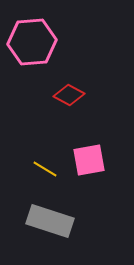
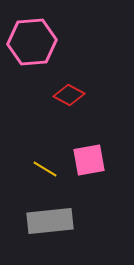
gray rectangle: rotated 24 degrees counterclockwise
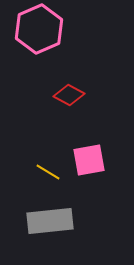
pink hexagon: moved 7 px right, 13 px up; rotated 18 degrees counterclockwise
yellow line: moved 3 px right, 3 px down
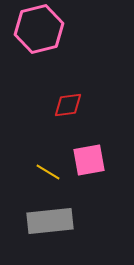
pink hexagon: rotated 9 degrees clockwise
red diamond: moved 1 px left, 10 px down; rotated 36 degrees counterclockwise
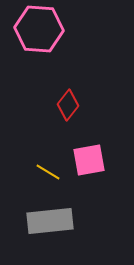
pink hexagon: rotated 18 degrees clockwise
red diamond: rotated 44 degrees counterclockwise
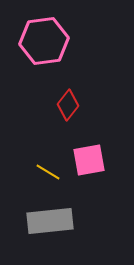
pink hexagon: moved 5 px right, 12 px down; rotated 12 degrees counterclockwise
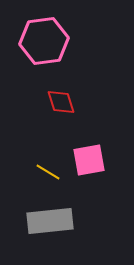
red diamond: moved 7 px left, 3 px up; rotated 56 degrees counterclockwise
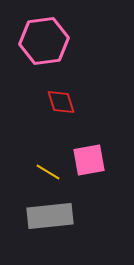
gray rectangle: moved 5 px up
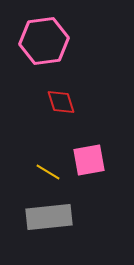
gray rectangle: moved 1 px left, 1 px down
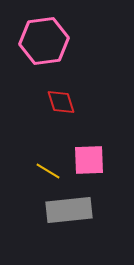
pink square: rotated 8 degrees clockwise
yellow line: moved 1 px up
gray rectangle: moved 20 px right, 7 px up
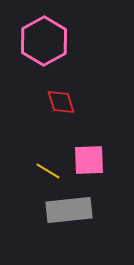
pink hexagon: rotated 21 degrees counterclockwise
